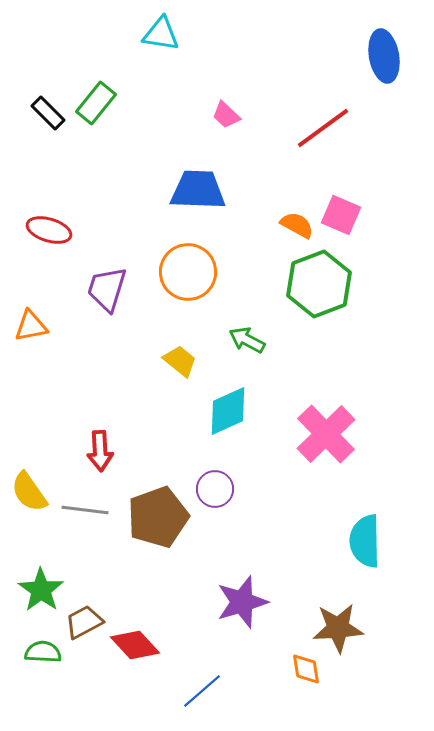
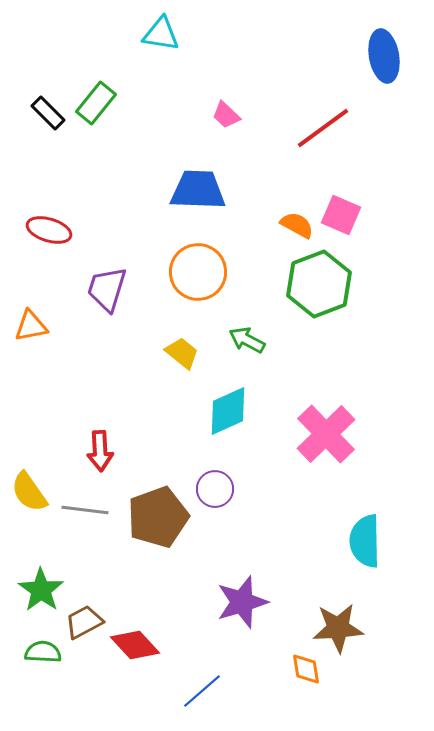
orange circle: moved 10 px right
yellow trapezoid: moved 2 px right, 8 px up
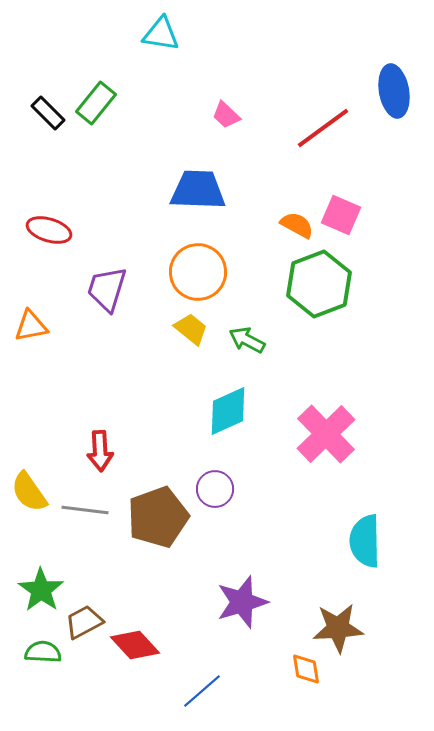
blue ellipse: moved 10 px right, 35 px down
yellow trapezoid: moved 9 px right, 24 px up
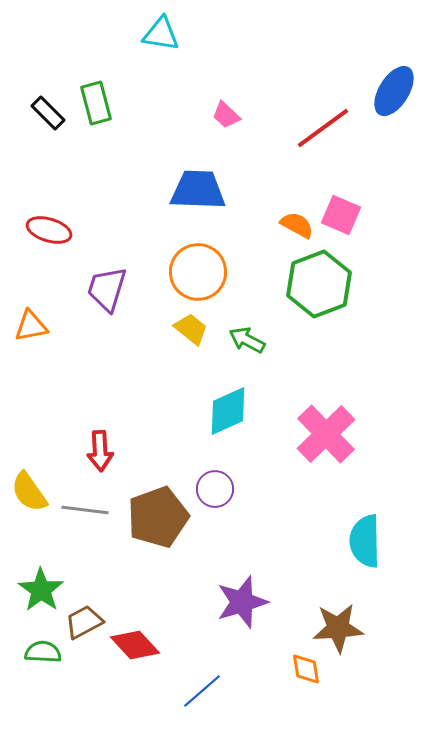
blue ellipse: rotated 42 degrees clockwise
green rectangle: rotated 54 degrees counterclockwise
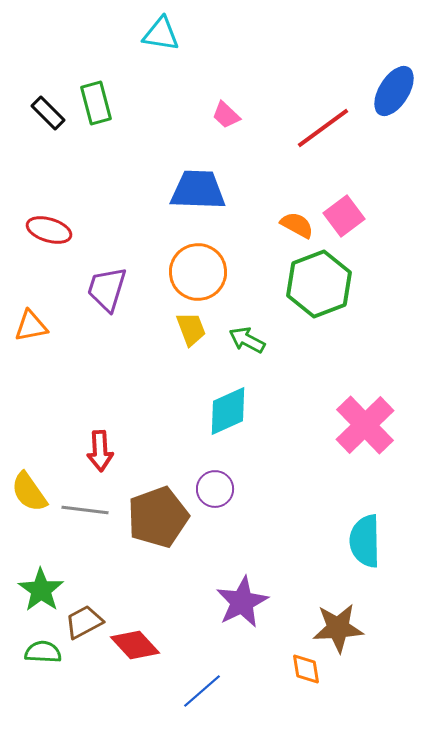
pink square: moved 3 px right, 1 px down; rotated 30 degrees clockwise
yellow trapezoid: rotated 30 degrees clockwise
pink cross: moved 39 px right, 9 px up
purple star: rotated 10 degrees counterclockwise
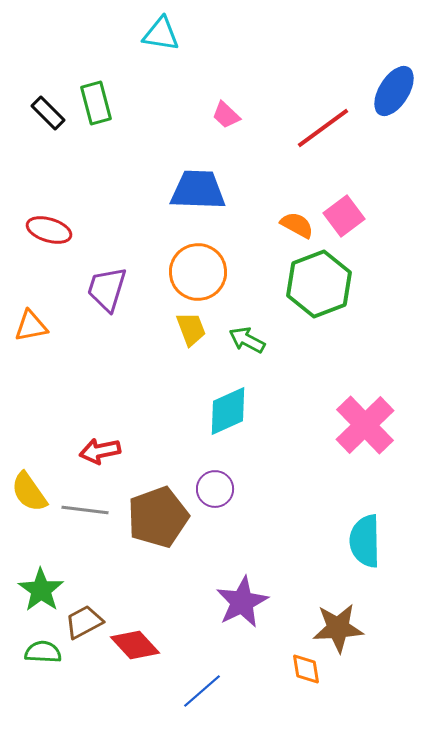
red arrow: rotated 81 degrees clockwise
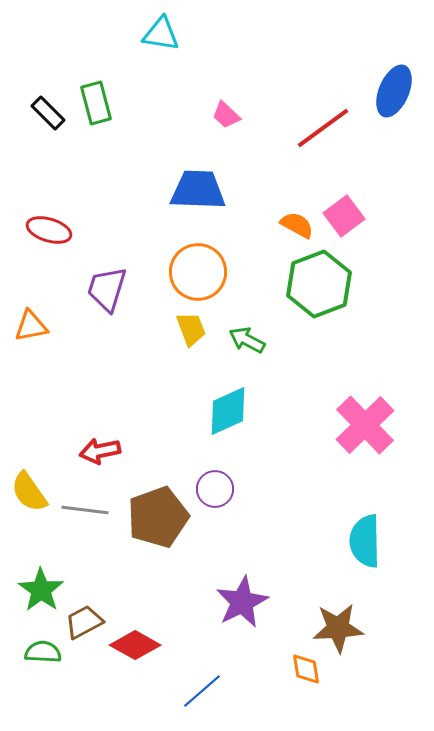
blue ellipse: rotated 9 degrees counterclockwise
red diamond: rotated 18 degrees counterclockwise
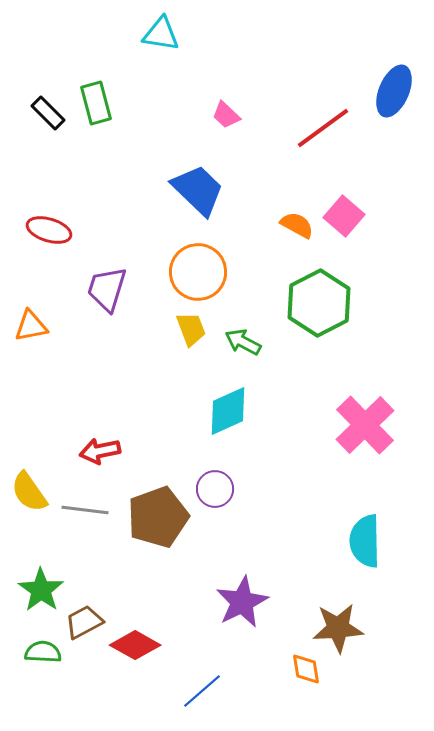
blue trapezoid: rotated 42 degrees clockwise
pink square: rotated 12 degrees counterclockwise
green hexagon: moved 19 px down; rotated 6 degrees counterclockwise
green arrow: moved 4 px left, 2 px down
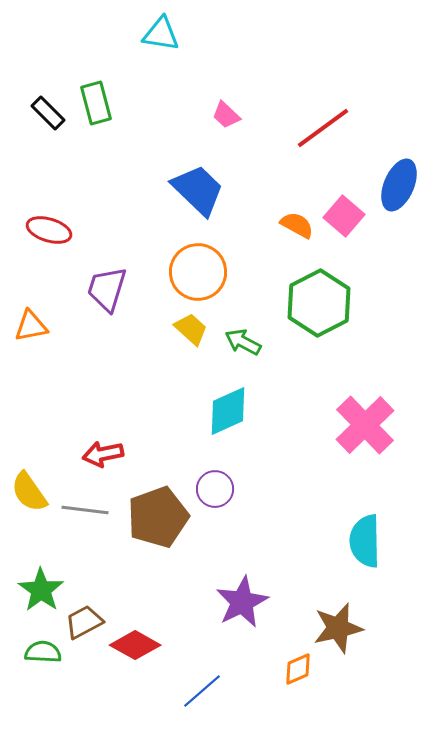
blue ellipse: moved 5 px right, 94 px down
yellow trapezoid: rotated 27 degrees counterclockwise
red arrow: moved 3 px right, 3 px down
brown star: rotated 9 degrees counterclockwise
orange diamond: moved 8 px left; rotated 76 degrees clockwise
